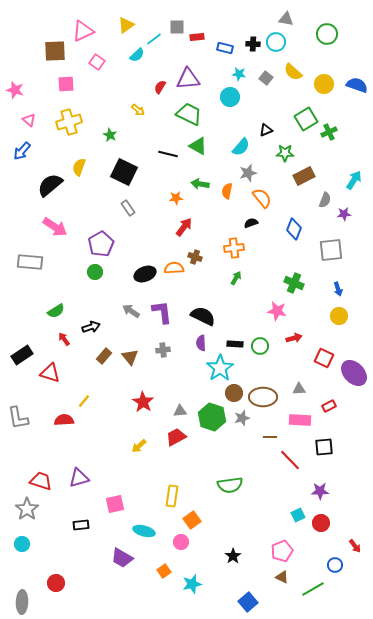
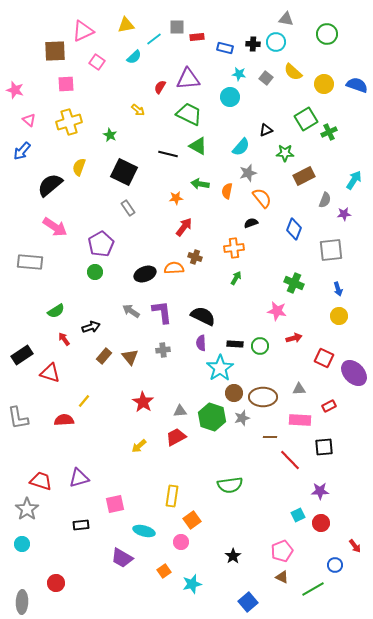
yellow triangle at (126, 25): rotated 24 degrees clockwise
cyan semicircle at (137, 55): moved 3 px left, 2 px down
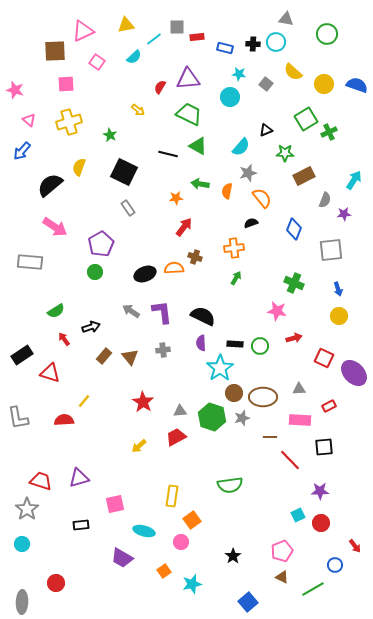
gray square at (266, 78): moved 6 px down
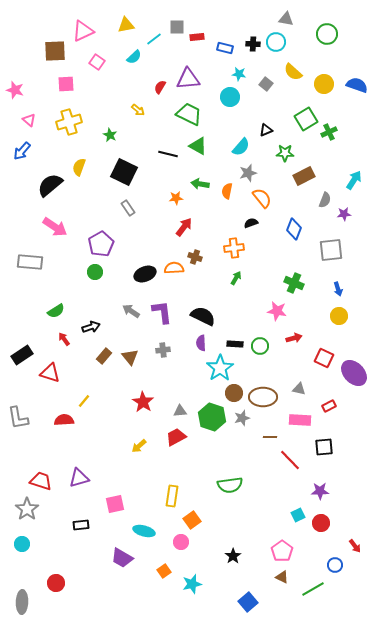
gray triangle at (299, 389): rotated 16 degrees clockwise
pink pentagon at (282, 551): rotated 15 degrees counterclockwise
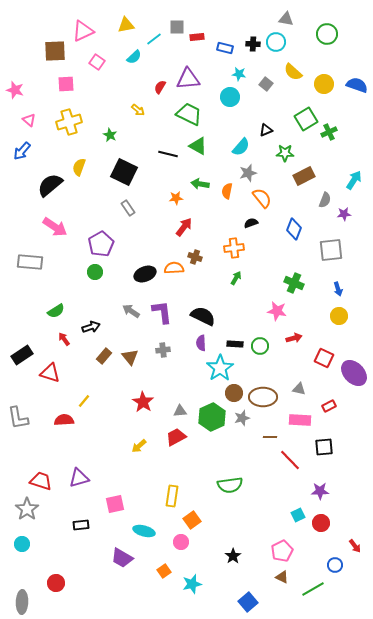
green hexagon at (212, 417): rotated 16 degrees clockwise
pink pentagon at (282, 551): rotated 10 degrees clockwise
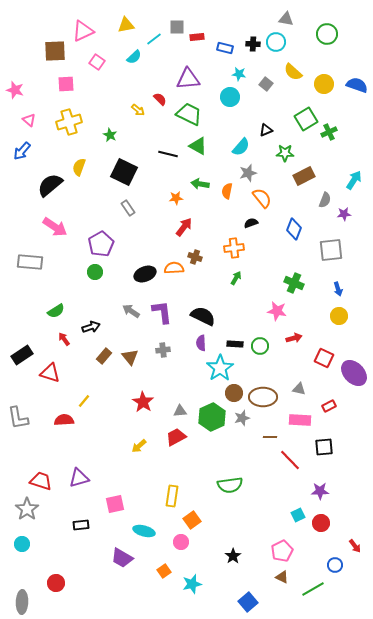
red semicircle at (160, 87): moved 12 px down; rotated 104 degrees clockwise
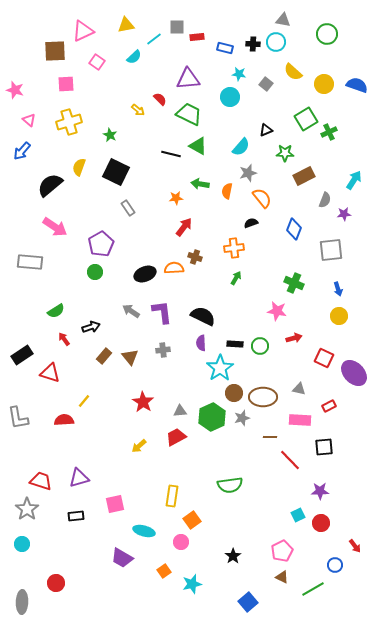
gray triangle at (286, 19): moved 3 px left, 1 px down
black line at (168, 154): moved 3 px right
black square at (124, 172): moved 8 px left
black rectangle at (81, 525): moved 5 px left, 9 px up
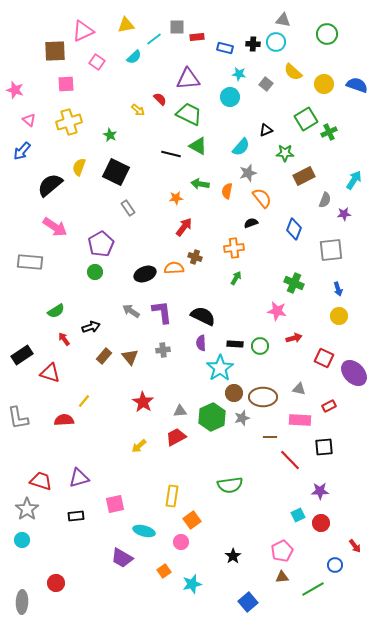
cyan circle at (22, 544): moved 4 px up
brown triangle at (282, 577): rotated 32 degrees counterclockwise
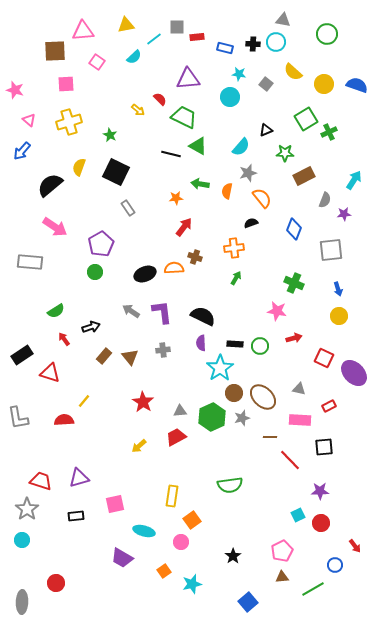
pink triangle at (83, 31): rotated 20 degrees clockwise
green trapezoid at (189, 114): moved 5 px left, 3 px down
brown ellipse at (263, 397): rotated 44 degrees clockwise
